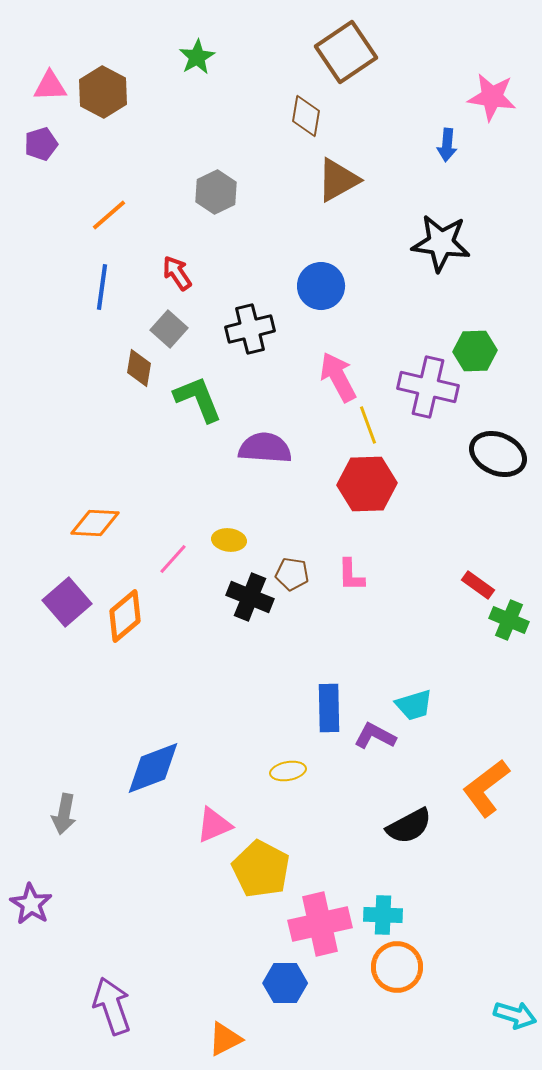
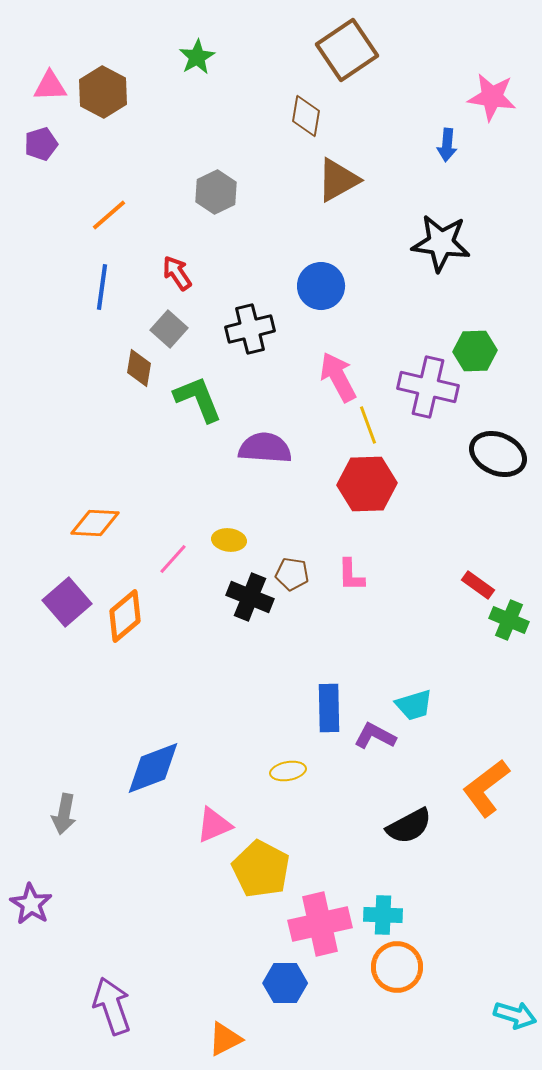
brown square at (346, 52): moved 1 px right, 2 px up
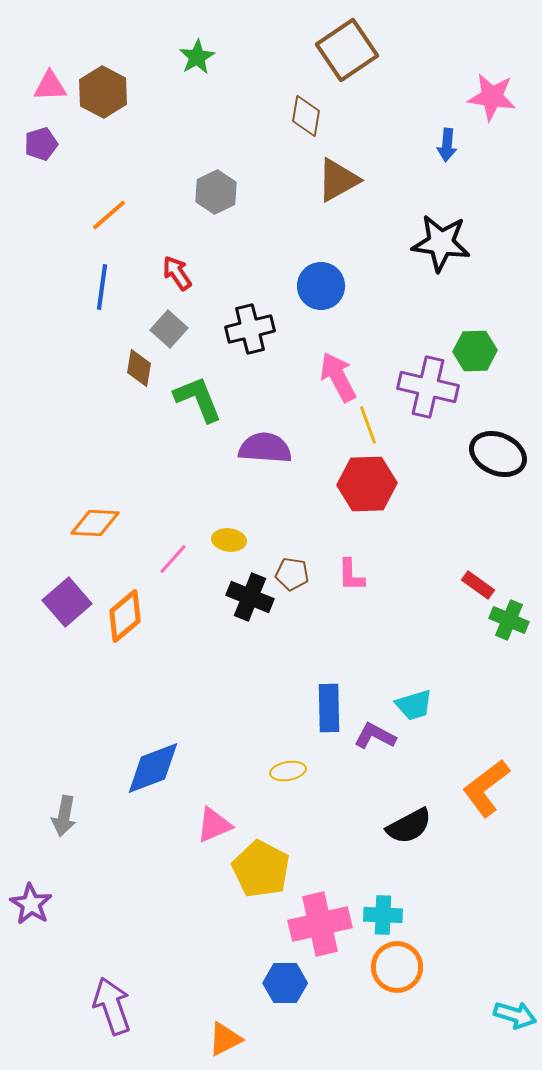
gray arrow at (64, 814): moved 2 px down
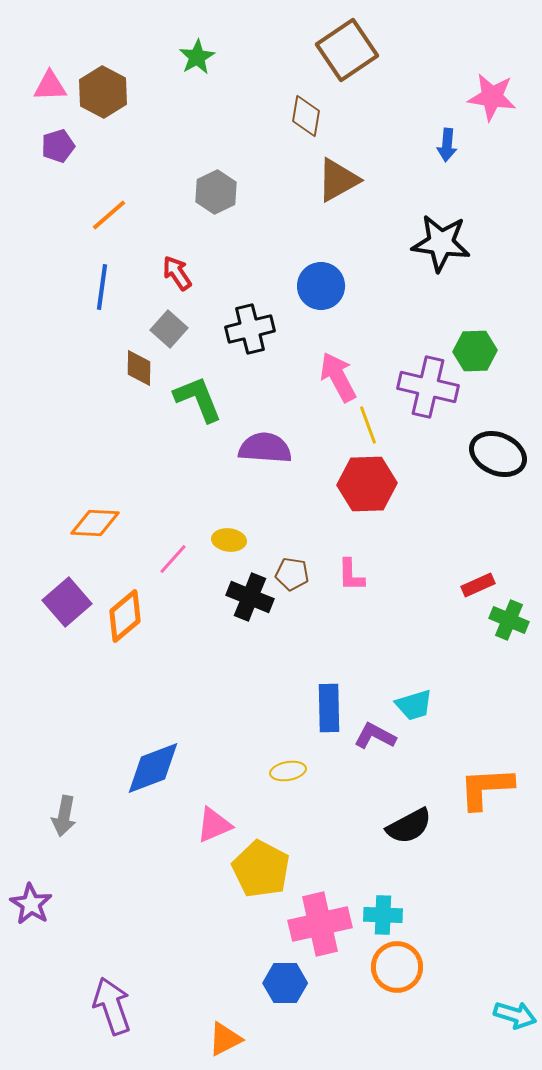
purple pentagon at (41, 144): moved 17 px right, 2 px down
brown diamond at (139, 368): rotated 9 degrees counterclockwise
red rectangle at (478, 585): rotated 60 degrees counterclockwise
orange L-shape at (486, 788): rotated 34 degrees clockwise
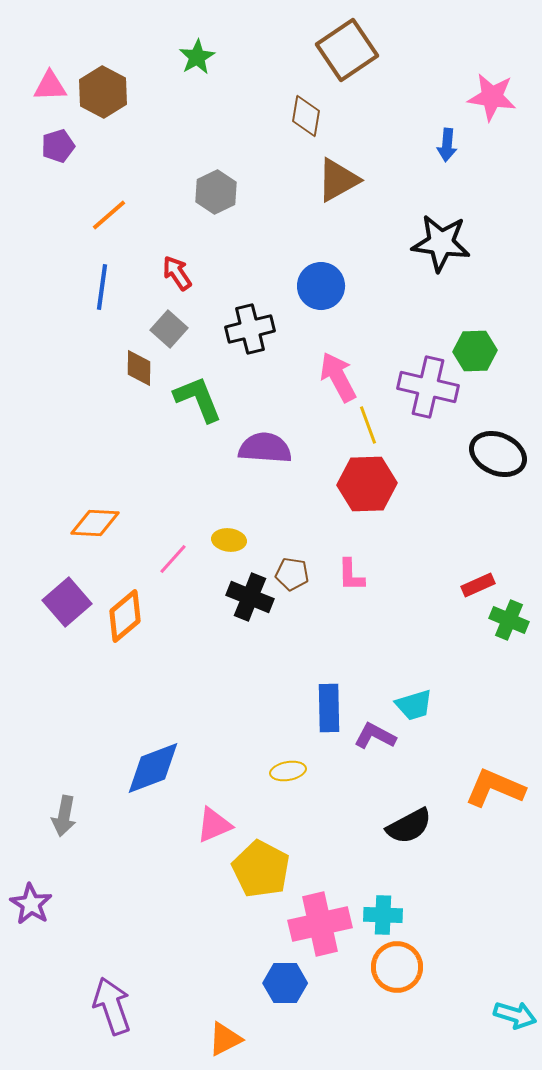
orange L-shape at (486, 788): moved 9 px right; rotated 26 degrees clockwise
